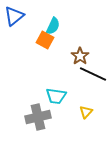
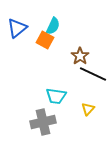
blue triangle: moved 3 px right, 12 px down
yellow triangle: moved 2 px right, 3 px up
gray cross: moved 5 px right, 5 px down
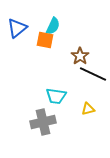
orange square: rotated 18 degrees counterclockwise
yellow triangle: rotated 32 degrees clockwise
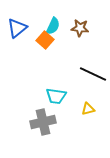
orange square: rotated 30 degrees clockwise
brown star: moved 28 px up; rotated 30 degrees counterclockwise
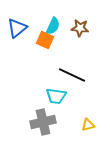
orange square: rotated 18 degrees counterclockwise
black line: moved 21 px left, 1 px down
yellow triangle: moved 16 px down
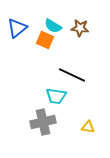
cyan semicircle: rotated 96 degrees clockwise
yellow triangle: moved 2 px down; rotated 24 degrees clockwise
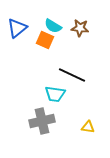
cyan trapezoid: moved 1 px left, 2 px up
gray cross: moved 1 px left, 1 px up
